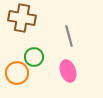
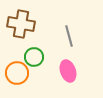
brown cross: moved 1 px left, 6 px down
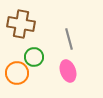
gray line: moved 3 px down
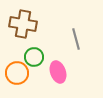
brown cross: moved 2 px right
gray line: moved 7 px right
pink ellipse: moved 10 px left, 1 px down
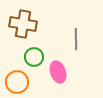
gray line: rotated 15 degrees clockwise
orange circle: moved 9 px down
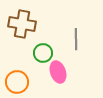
brown cross: moved 1 px left
green circle: moved 9 px right, 4 px up
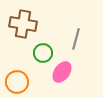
brown cross: moved 1 px right
gray line: rotated 15 degrees clockwise
pink ellipse: moved 4 px right; rotated 55 degrees clockwise
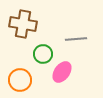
gray line: rotated 70 degrees clockwise
green circle: moved 1 px down
orange circle: moved 3 px right, 2 px up
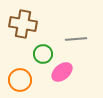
pink ellipse: rotated 15 degrees clockwise
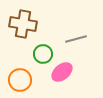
gray line: rotated 10 degrees counterclockwise
